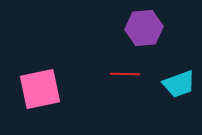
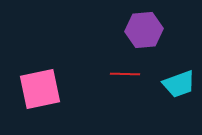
purple hexagon: moved 2 px down
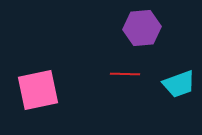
purple hexagon: moved 2 px left, 2 px up
pink square: moved 2 px left, 1 px down
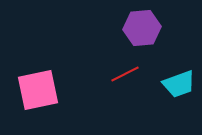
red line: rotated 28 degrees counterclockwise
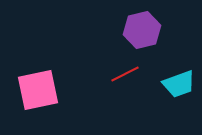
purple hexagon: moved 2 px down; rotated 9 degrees counterclockwise
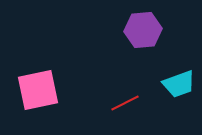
purple hexagon: moved 1 px right; rotated 9 degrees clockwise
red line: moved 29 px down
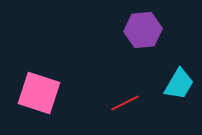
cyan trapezoid: rotated 40 degrees counterclockwise
pink square: moved 1 px right, 3 px down; rotated 30 degrees clockwise
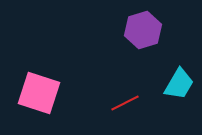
purple hexagon: rotated 12 degrees counterclockwise
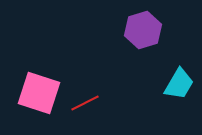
red line: moved 40 px left
